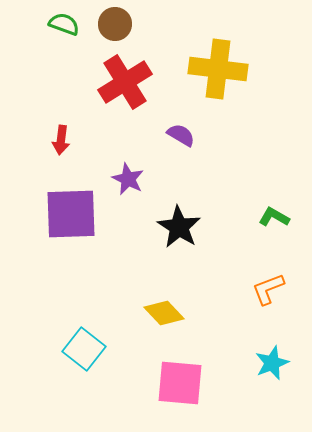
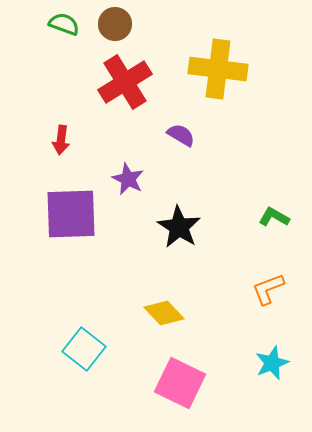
pink square: rotated 21 degrees clockwise
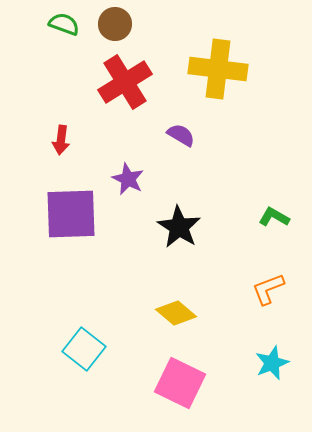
yellow diamond: moved 12 px right; rotated 6 degrees counterclockwise
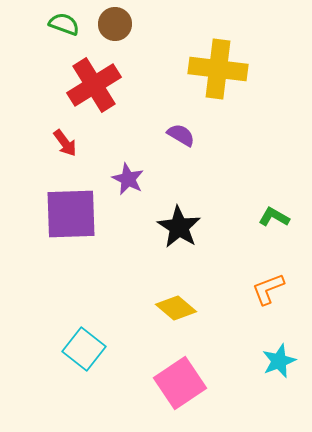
red cross: moved 31 px left, 3 px down
red arrow: moved 4 px right, 3 px down; rotated 44 degrees counterclockwise
yellow diamond: moved 5 px up
cyan star: moved 7 px right, 2 px up
pink square: rotated 30 degrees clockwise
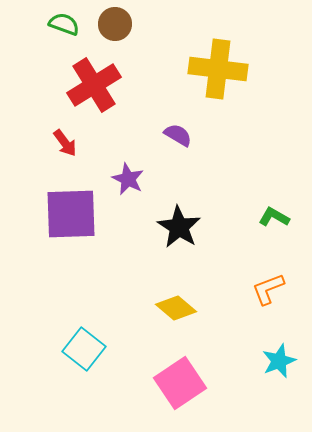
purple semicircle: moved 3 px left
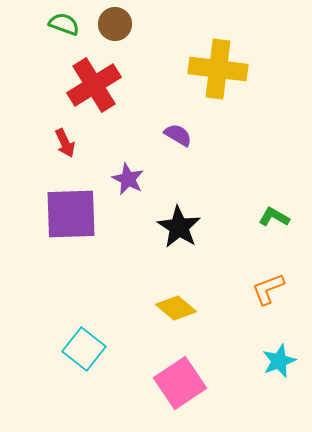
red arrow: rotated 12 degrees clockwise
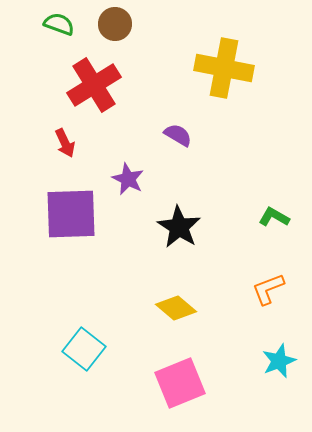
green semicircle: moved 5 px left
yellow cross: moved 6 px right, 1 px up; rotated 4 degrees clockwise
pink square: rotated 12 degrees clockwise
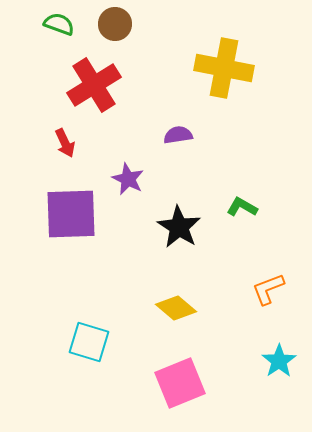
purple semicircle: rotated 40 degrees counterclockwise
green L-shape: moved 32 px left, 10 px up
cyan square: moved 5 px right, 7 px up; rotated 21 degrees counterclockwise
cyan star: rotated 12 degrees counterclockwise
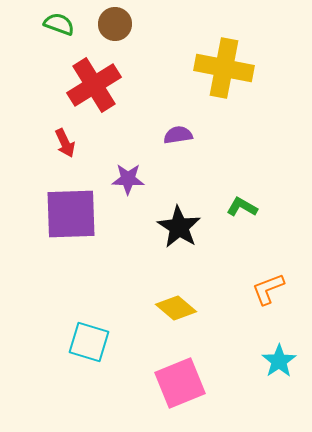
purple star: rotated 24 degrees counterclockwise
